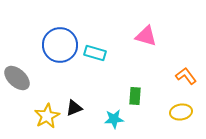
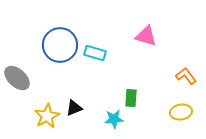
green rectangle: moved 4 px left, 2 px down
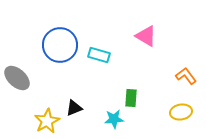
pink triangle: rotated 15 degrees clockwise
cyan rectangle: moved 4 px right, 2 px down
yellow star: moved 5 px down
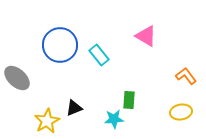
cyan rectangle: rotated 35 degrees clockwise
green rectangle: moved 2 px left, 2 px down
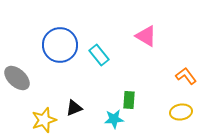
yellow star: moved 3 px left, 1 px up; rotated 10 degrees clockwise
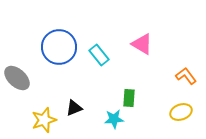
pink triangle: moved 4 px left, 8 px down
blue circle: moved 1 px left, 2 px down
green rectangle: moved 2 px up
yellow ellipse: rotated 10 degrees counterclockwise
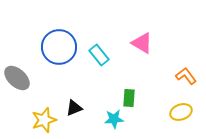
pink triangle: moved 1 px up
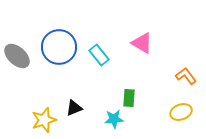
gray ellipse: moved 22 px up
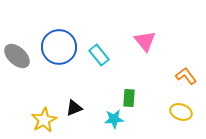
pink triangle: moved 3 px right, 2 px up; rotated 20 degrees clockwise
yellow ellipse: rotated 40 degrees clockwise
yellow star: rotated 10 degrees counterclockwise
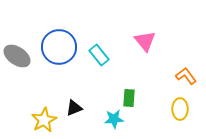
gray ellipse: rotated 8 degrees counterclockwise
yellow ellipse: moved 1 px left, 3 px up; rotated 70 degrees clockwise
